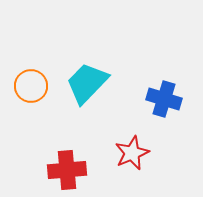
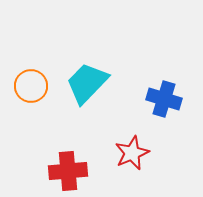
red cross: moved 1 px right, 1 px down
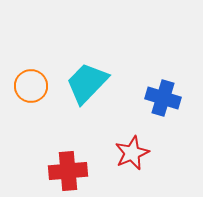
blue cross: moved 1 px left, 1 px up
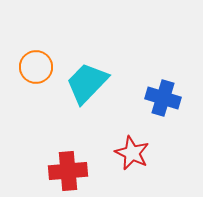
orange circle: moved 5 px right, 19 px up
red star: rotated 24 degrees counterclockwise
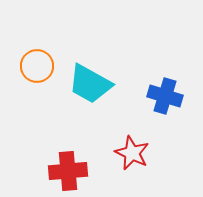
orange circle: moved 1 px right, 1 px up
cyan trapezoid: moved 3 px right, 1 px down; rotated 105 degrees counterclockwise
blue cross: moved 2 px right, 2 px up
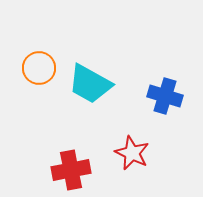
orange circle: moved 2 px right, 2 px down
red cross: moved 3 px right, 1 px up; rotated 6 degrees counterclockwise
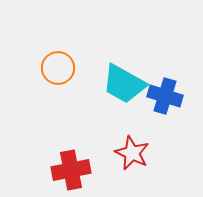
orange circle: moved 19 px right
cyan trapezoid: moved 34 px right
